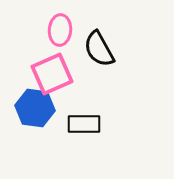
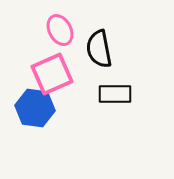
pink ellipse: rotated 32 degrees counterclockwise
black semicircle: rotated 18 degrees clockwise
black rectangle: moved 31 px right, 30 px up
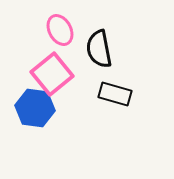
pink square: rotated 15 degrees counterclockwise
black rectangle: rotated 16 degrees clockwise
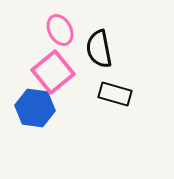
pink square: moved 1 px right, 2 px up
